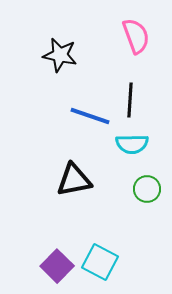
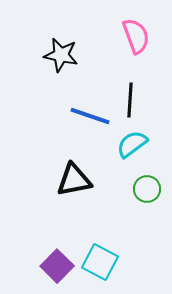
black star: moved 1 px right
cyan semicircle: rotated 144 degrees clockwise
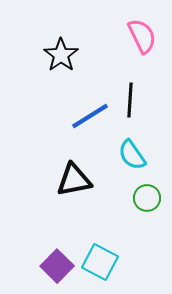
pink semicircle: moved 6 px right; rotated 6 degrees counterclockwise
black star: rotated 24 degrees clockwise
blue line: rotated 51 degrees counterclockwise
cyan semicircle: moved 11 px down; rotated 88 degrees counterclockwise
green circle: moved 9 px down
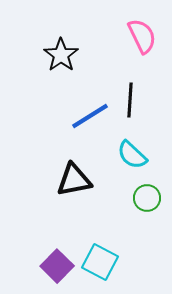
cyan semicircle: rotated 12 degrees counterclockwise
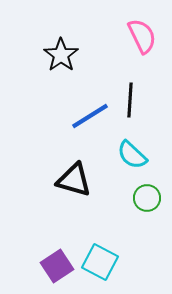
black triangle: rotated 27 degrees clockwise
purple square: rotated 12 degrees clockwise
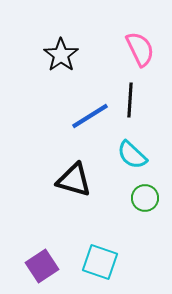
pink semicircle: moved 2 px left, 13 px down
green circle: moved 2 px left
cyan square: rotated 9 degrees counterclockwise
purple square: moved 15 px left
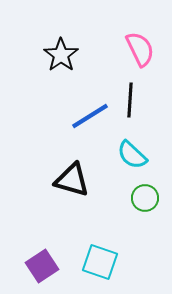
black triangle: moved 2 px left
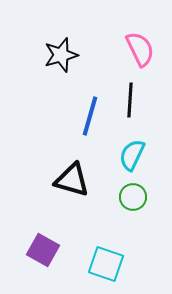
black star: rotated 20 degrees clockwise
blue line: rotated 42 degrees counterclockwise
cyan semicircle: rotated 72 degrees clockwise
green circle: moved 12 px left, 1 px up
cyan square: moved 6 px right, 2 px down
purple square: moved 1 px right, 16 px up; rotated 28 degrees counterclockwise
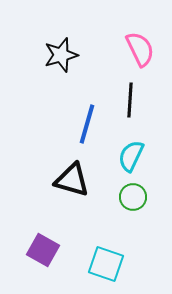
blue line: moved 3 px left, 8 px down
cyan semicircle: moved 1 px left, 1 px down
